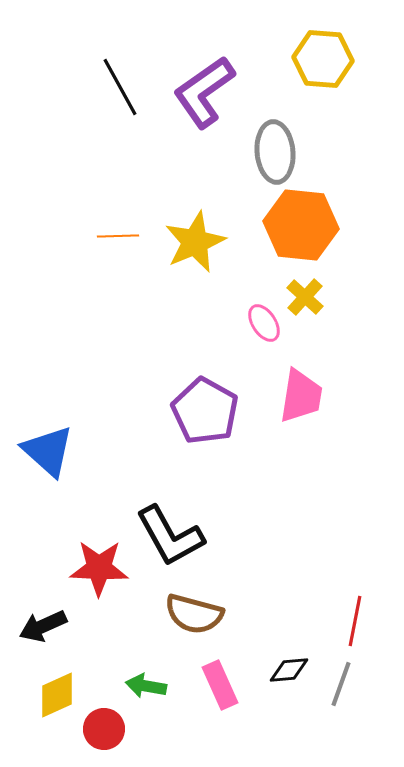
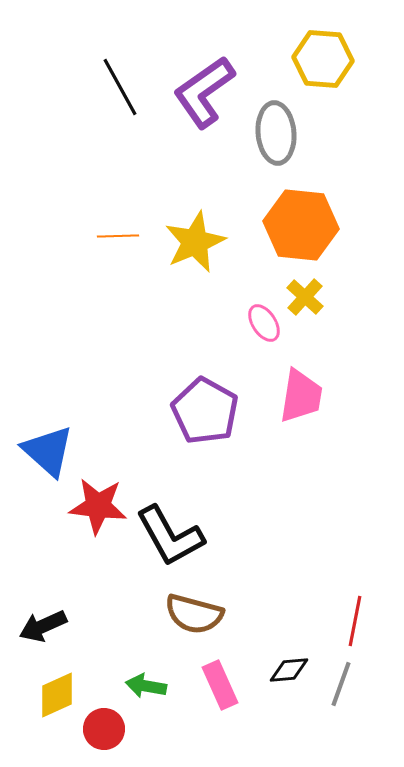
gray ellipse: moved 1 px right, 19 px up
red star: moved 1 px left, 62 px up; rotated 4 degrees clockwise
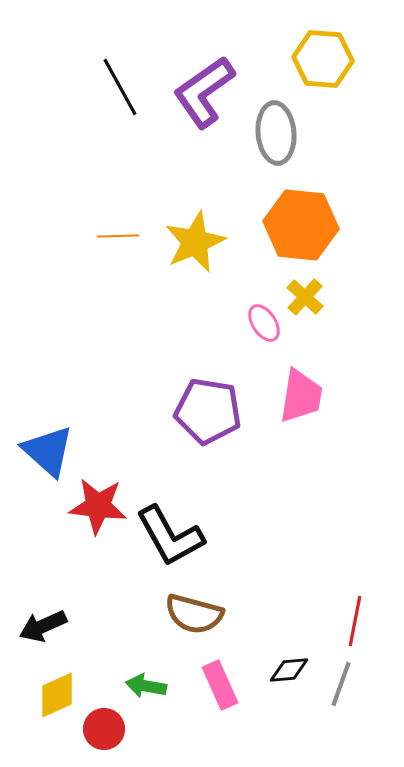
purple pentagon: moved 3 px right; rotated 20 degrees counterclockwise
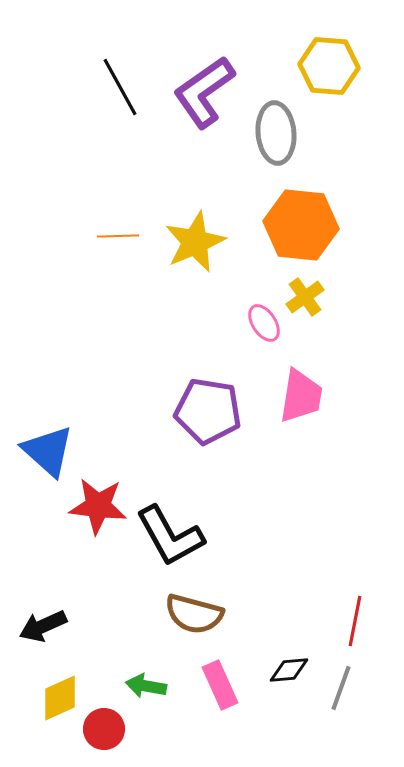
yellow hexagon: moved 6 px right, 7 px down
yellow cross: rotated 12 degrees clockwise
gray line: moved 4 px down
yellow diamond: moved 3 px right, 3 px down
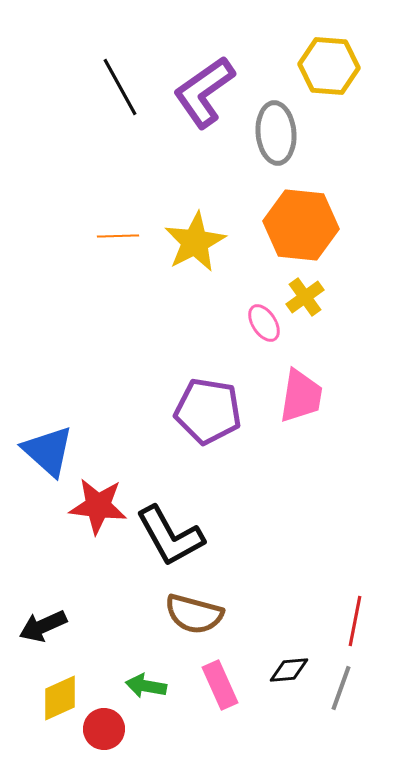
yellow star: rotated 4 degrees counterclockwise
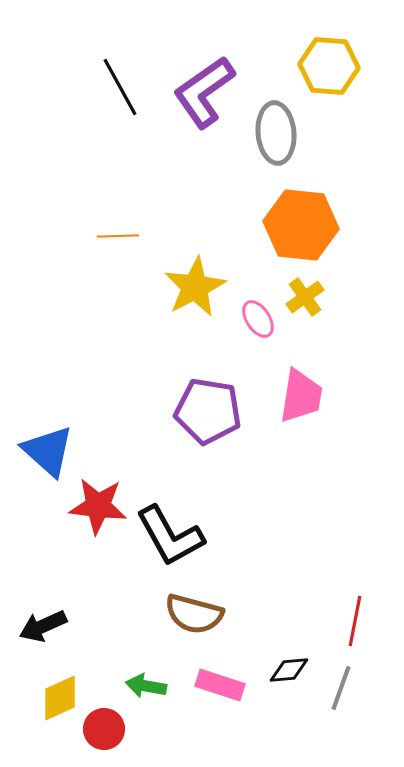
yellow star: moved 45 px down
pink ellipse: moved 6 px left, 4 px up
pink rectangle: rotated 48 degrees counterclockwise
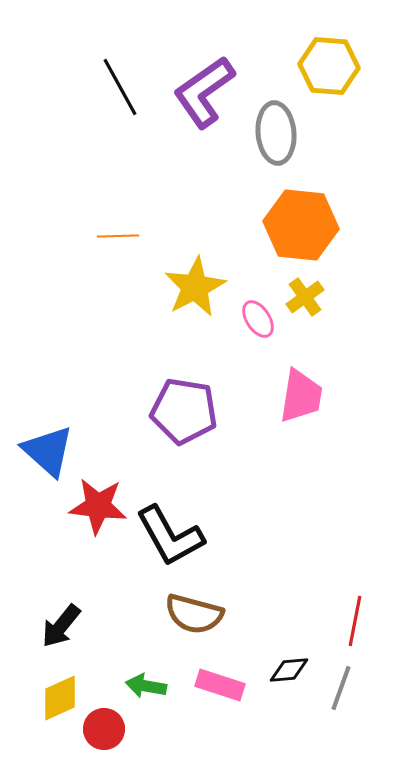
purple pentagon: moved 24 px left
black arrow: moved 18 px right; rotated 27 degrees counterclockwise
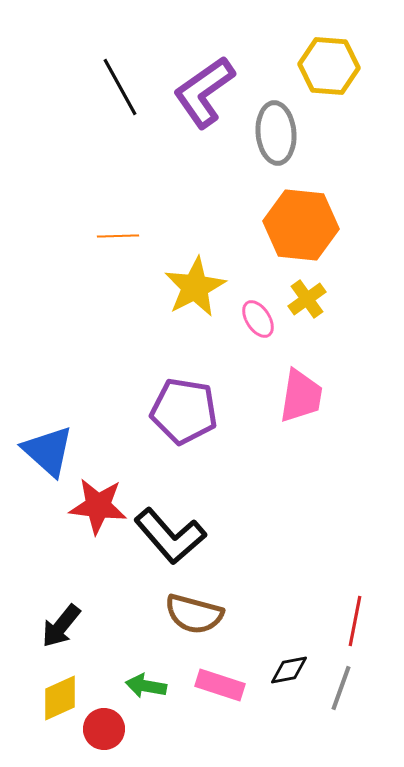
yellow cross: moved 2 px right, 2 px down
black L-shape: rotated 12 degrees counterclockwise
black diamond: rotated 6 degrees counterclockwise
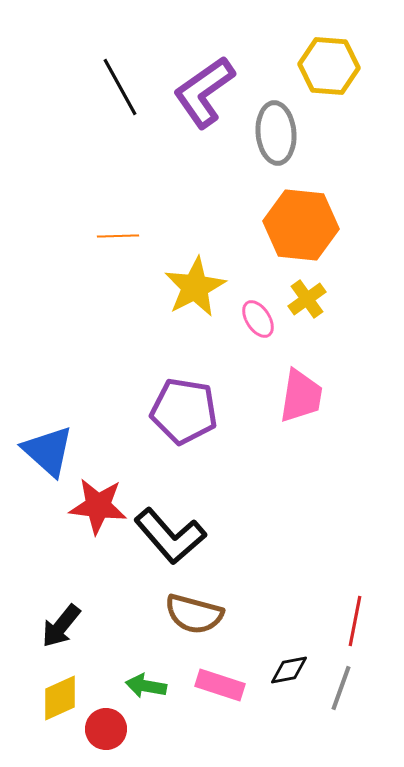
red circle: moved 2 px right
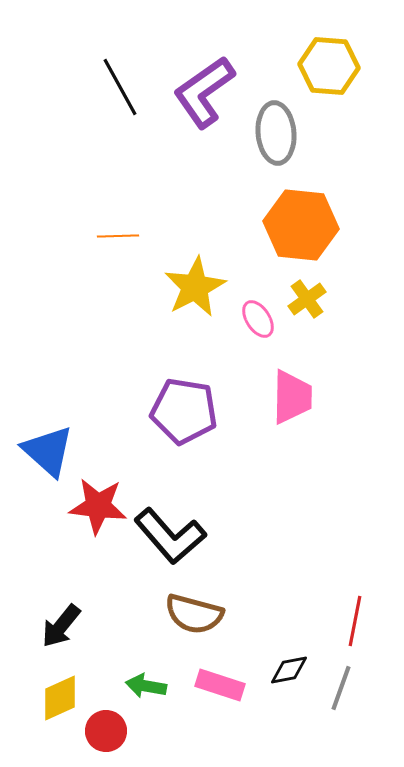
pink trapezoid: moved 9 px left, 1 px down; rotated 8 degrees counterclockwise
red circle: moved 2 px down
